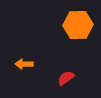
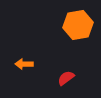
orange hexagon: rotated 8 degrees counterclockwise
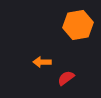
orange arrow: moved 18 px right, 2 px up
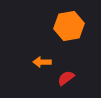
orange hexagon: moved 9 px left, 1 px down
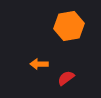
orange arrow: moved 3 px left, 2 px down
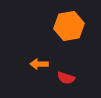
red semicircle: rotated 126 degrees counterclockwise
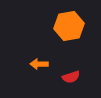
red semicircle: moved 5 px right, 1 px up; rotated 36 degrees counterclockwise
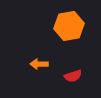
red semicircle: moved 2 px right, 1 px up
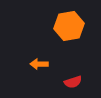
red semicircle: moved 6 px down
